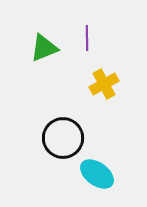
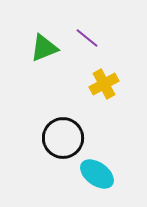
purple line: rotated 50 degrees counterclockwise
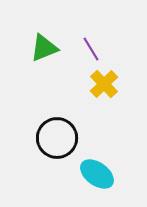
purple line: moved 4 px right, 11 px down; rotated 20 degrees clockwise
yellow cross: rotated 16 degrees counterclockwise
black circle: moved 6 px left
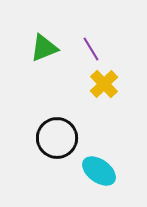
cyan ellipse: moved 2 px right, 3 px up
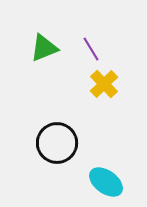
black circle: moved 5 px down
cyan ellipse: moved 7 px right, 11 px down
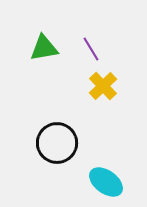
green triangle: rotated 12 degrees clockwise
yellow cross: moved 1 px left, 2 px down
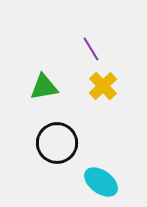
green triangle: moved 39 px down
cyan ellipse: moved 5 px left
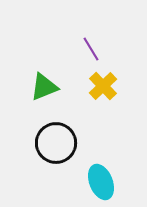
green triangle: rotated 12 degrees counterclockwise
black circle: moved 1 px left
cyan ellipse: rotated 32 degrees clockwise
